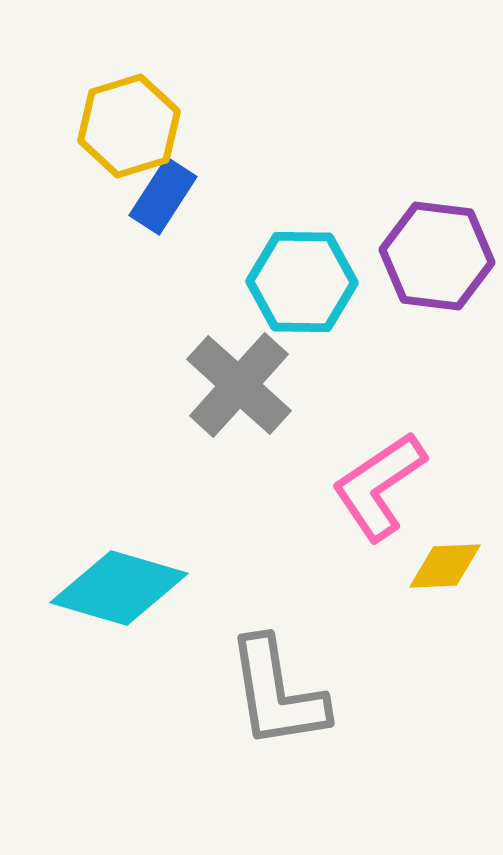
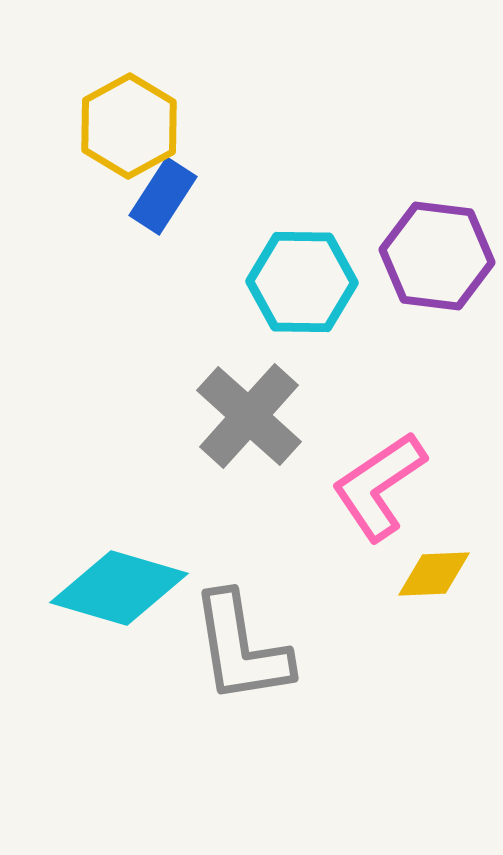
yellow hexagon: rotated 12 degrees counterclockwise
gray cross: moved 10 px right, 31 px down
yellow diamond: moved 11 px left, 8 px down
gray L-shape: moved 36 px left, 45 px up
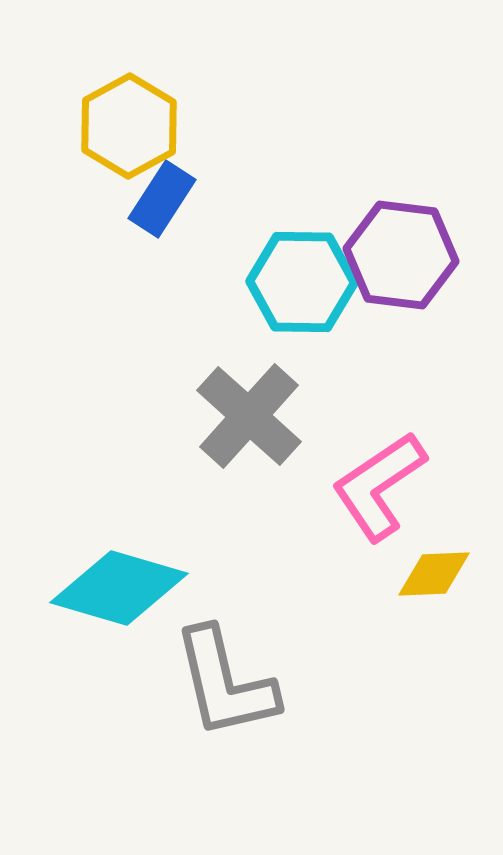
blue rectangle: moved 1 px left, 3 px down
purple hexagon: moved 36 px left, 1 px up
gray L-shape: moved 16 px left, 35 px down; rotated 4 degrees counterclockwise
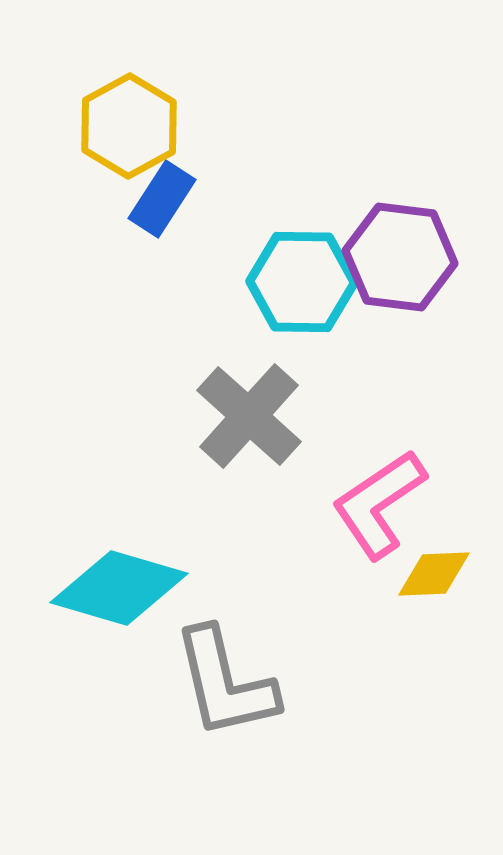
purple hexagon: moved 1 px left, 2 px down
pink L-shape: moved 18 px down
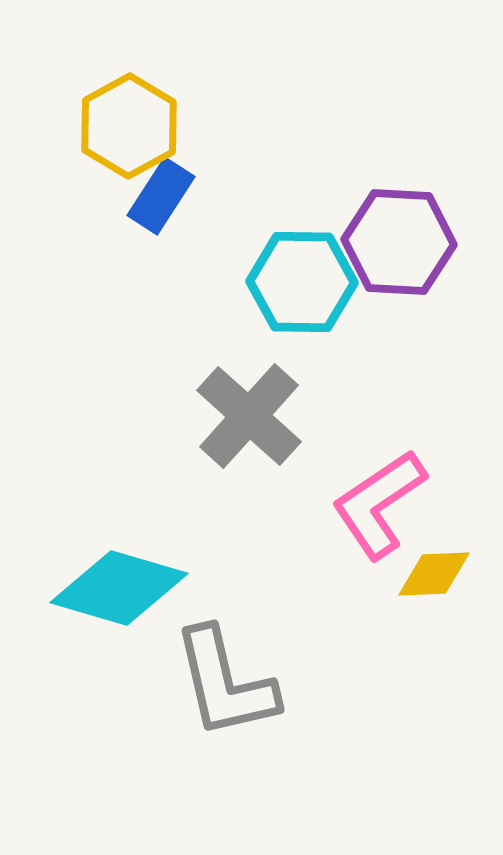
blue rectangle: moved 1 px left, 3 px up
purple hexagon: moved 1 px left, 15 px up; rotated 4 degrees counterclockwise
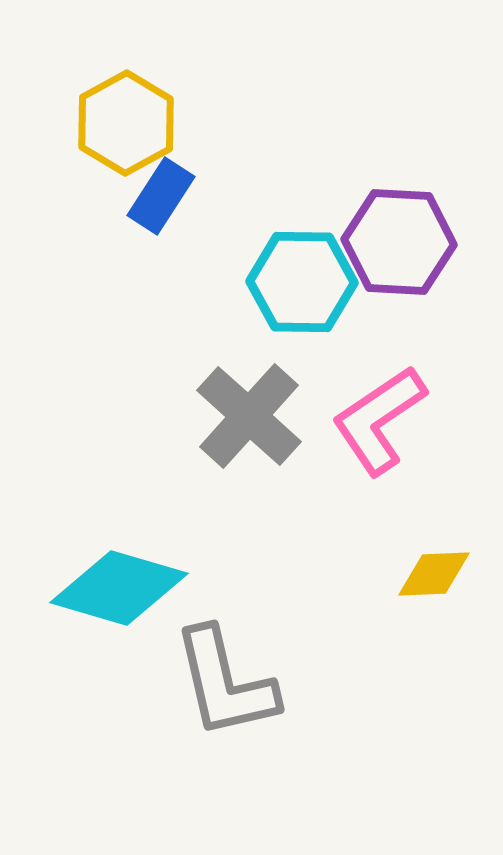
yellow hexagon: moved 3 px left, 3 px up
pink L-shape: moved 84 px up
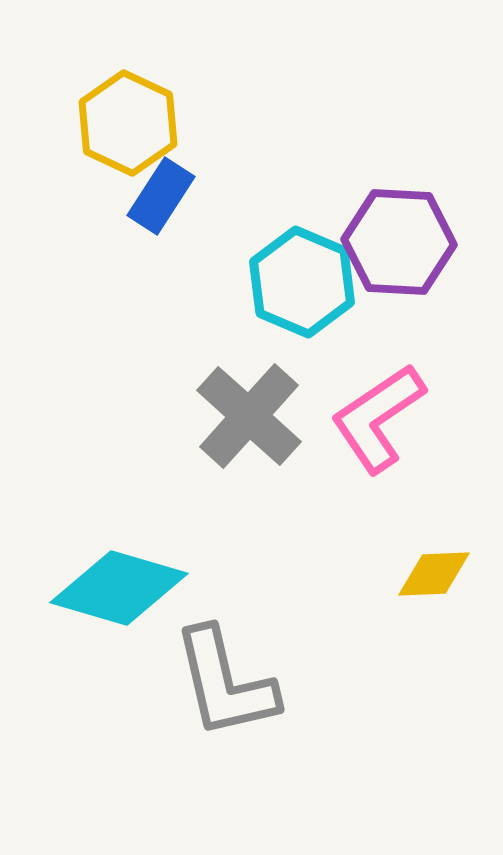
yellow hexagon: moved 2 px right; rotated 6 degrees counterclockwise
cyan hexagon: rotated 22 degrees clockwise
pink L-shape: moved 1 px left, 2 px up
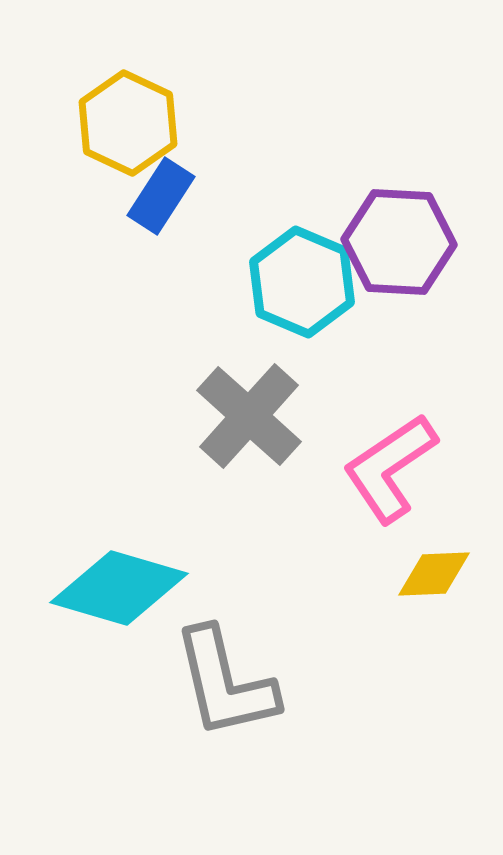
pink L-shape: moved 12 px right, 50 px down
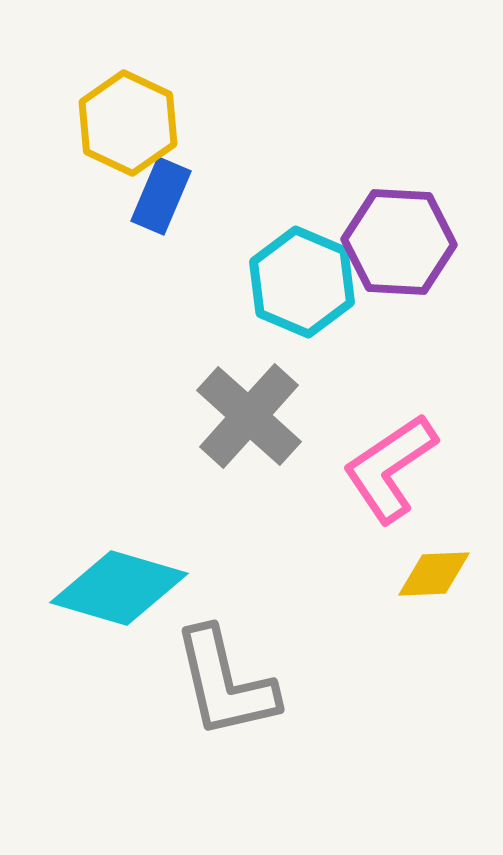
blue rectangle: rotated 10 degrees counterclockwise
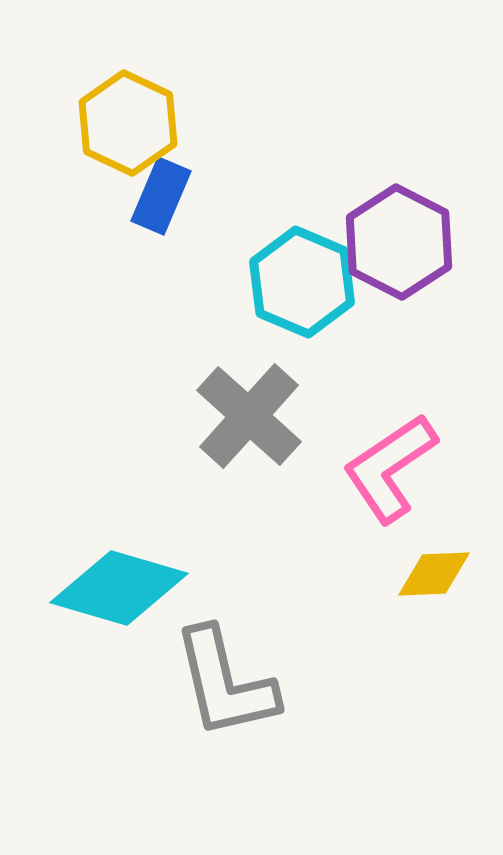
purple hexagon: rotated 24 degrees clockwise
